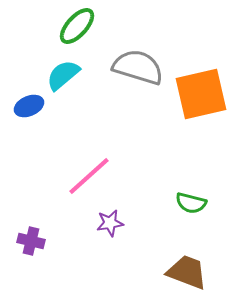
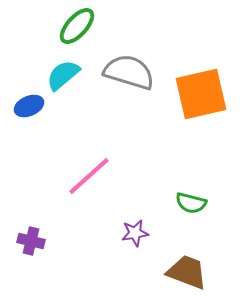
gray semicircle: moved 9 px left, 5 px down
purple star: moved 25 px right, 10 px down
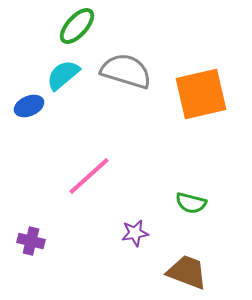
gray semicircle: moved 3 px left, 1 px up
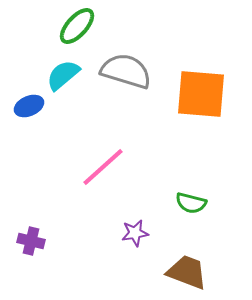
orange square: rotated 18 degrees clockwise
pink line: moved 14 px right, 9 px up
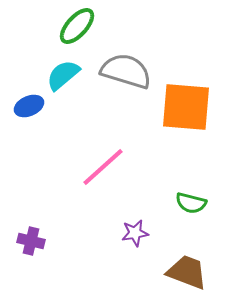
orange square: moved 15 px left, 13 px down
